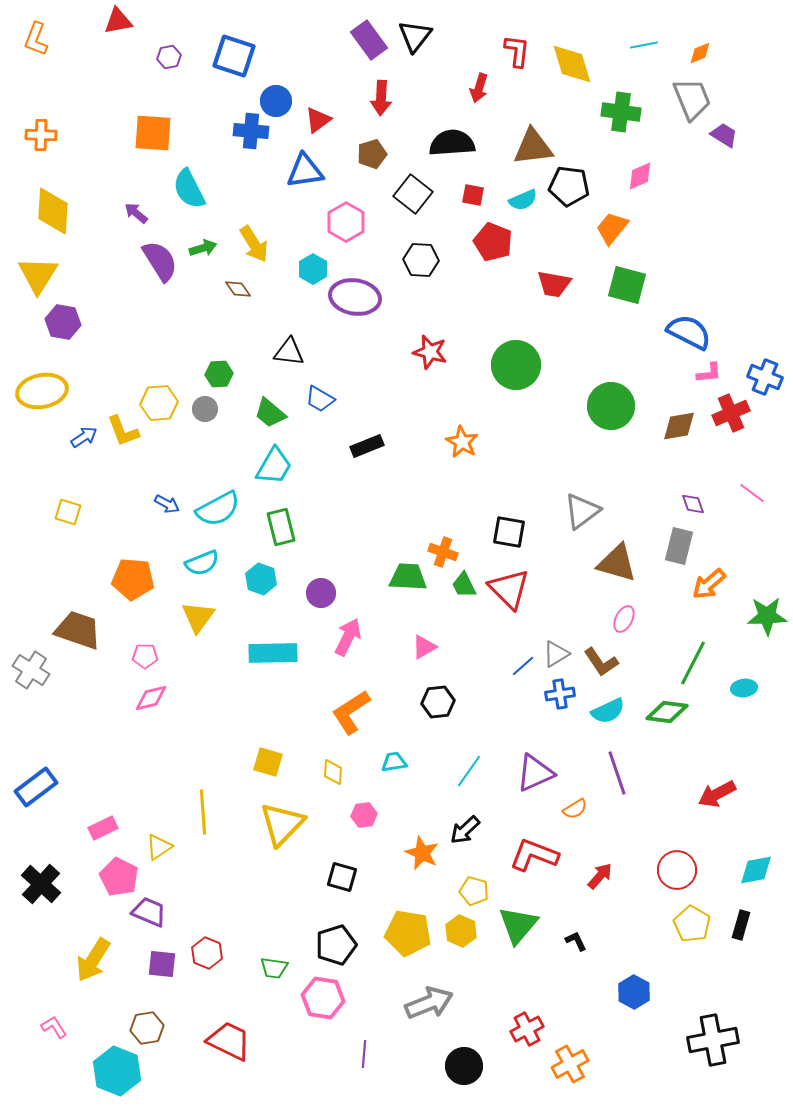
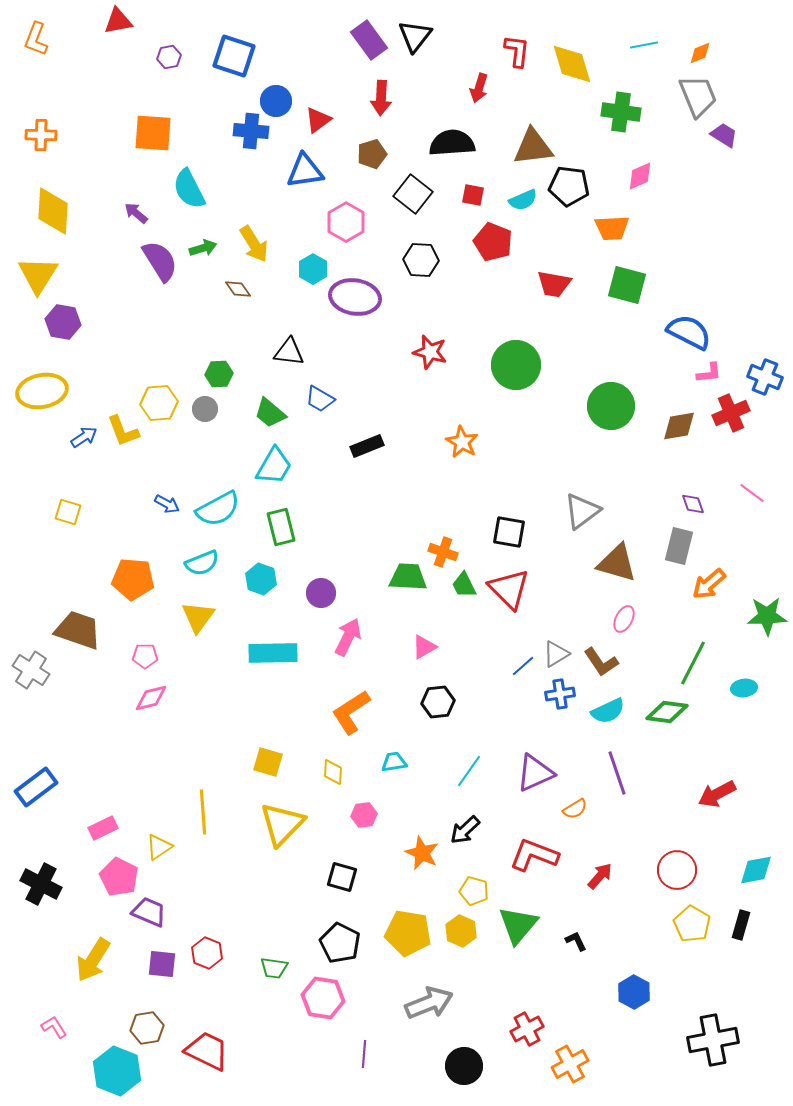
gray trapezoid at (692, 99): moved 6 px right, 3 px up
orange trapezoid at (612, 228): rotated 132 degrees counterclockwise
black cross at (41, 884): rotated 15 degrees counterclockwise
black pentagon at (336, 945): moved 4 px right, 2 px up; rotated 27 degrees counterclockwise
red trapezoid at (229, 1041): moved 22 px left, 10 px down
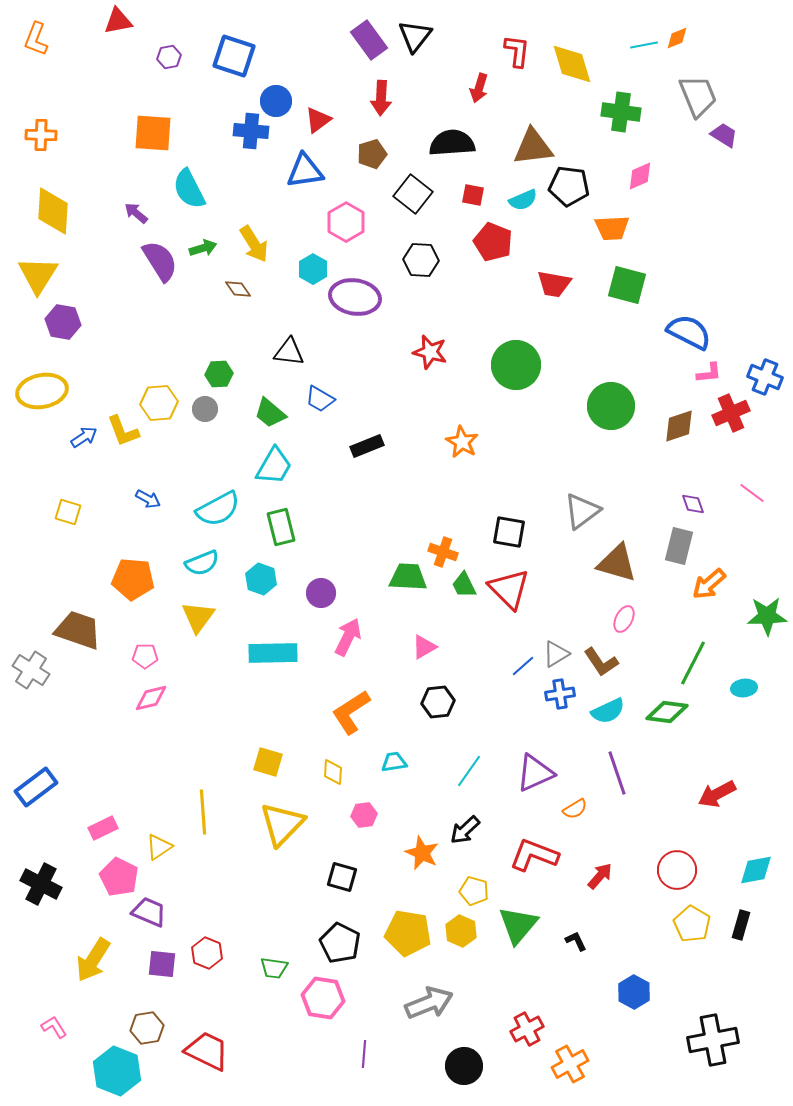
orange diamond at (700, 53): moved 23 px left, 15 px up
brown diamond at (679, 426): rotated 9 degrees counterclockwise
blue arrow at (167, 504): moved 19 px left, 5 px up
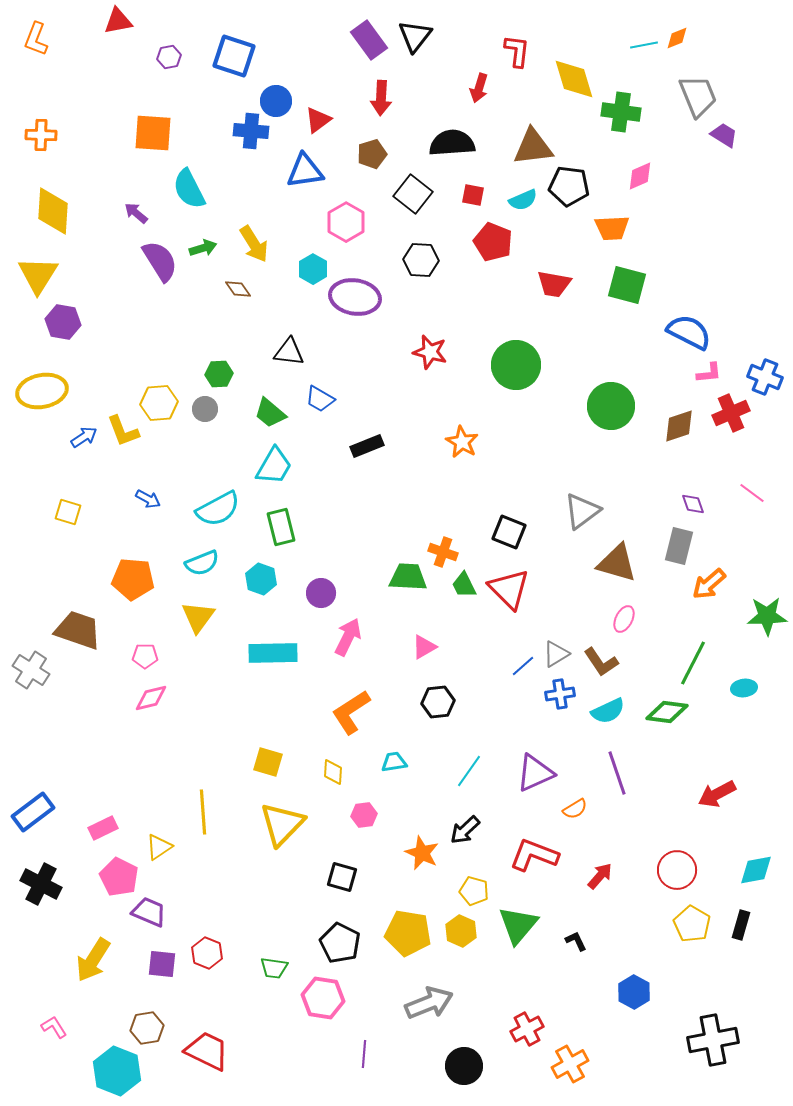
yellow diamond at (572, 64): moved 2 px right, 15 px down
black square at (509, 532): rotated 12 degrees clockwise
blue rectangle at (36, 787): moved 3 px left, 25 px down
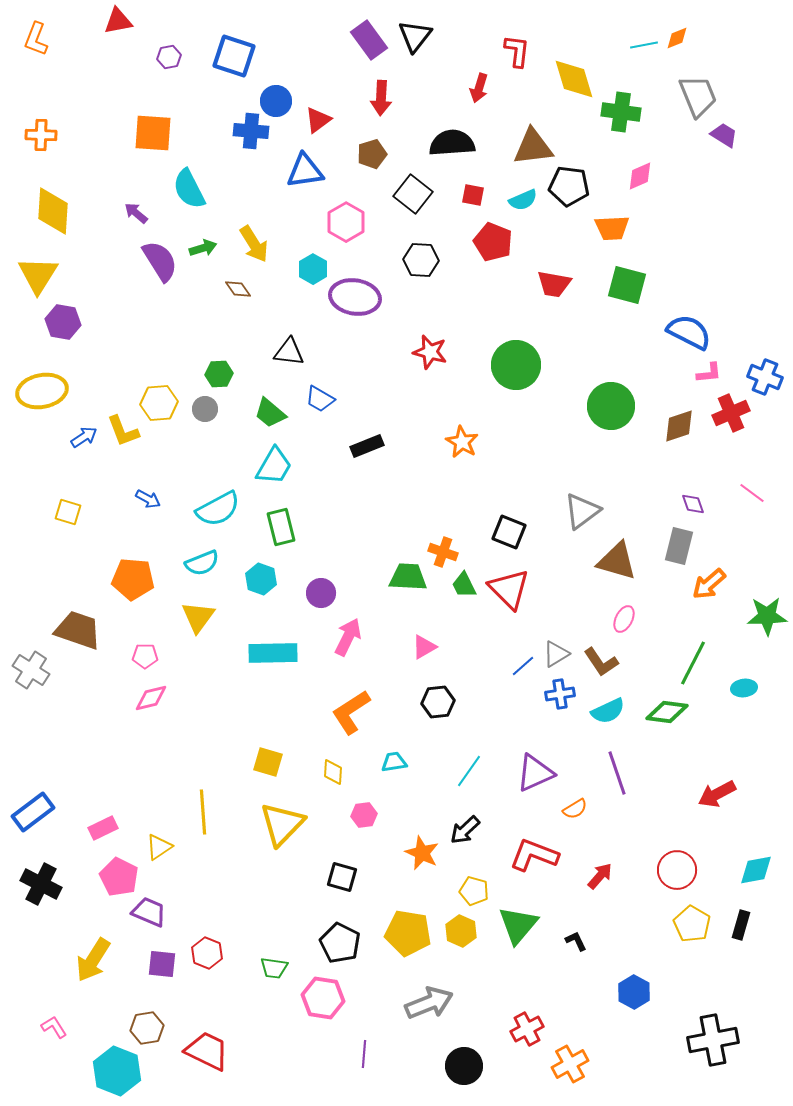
brown triangle at (617, 563): moved 2 px up
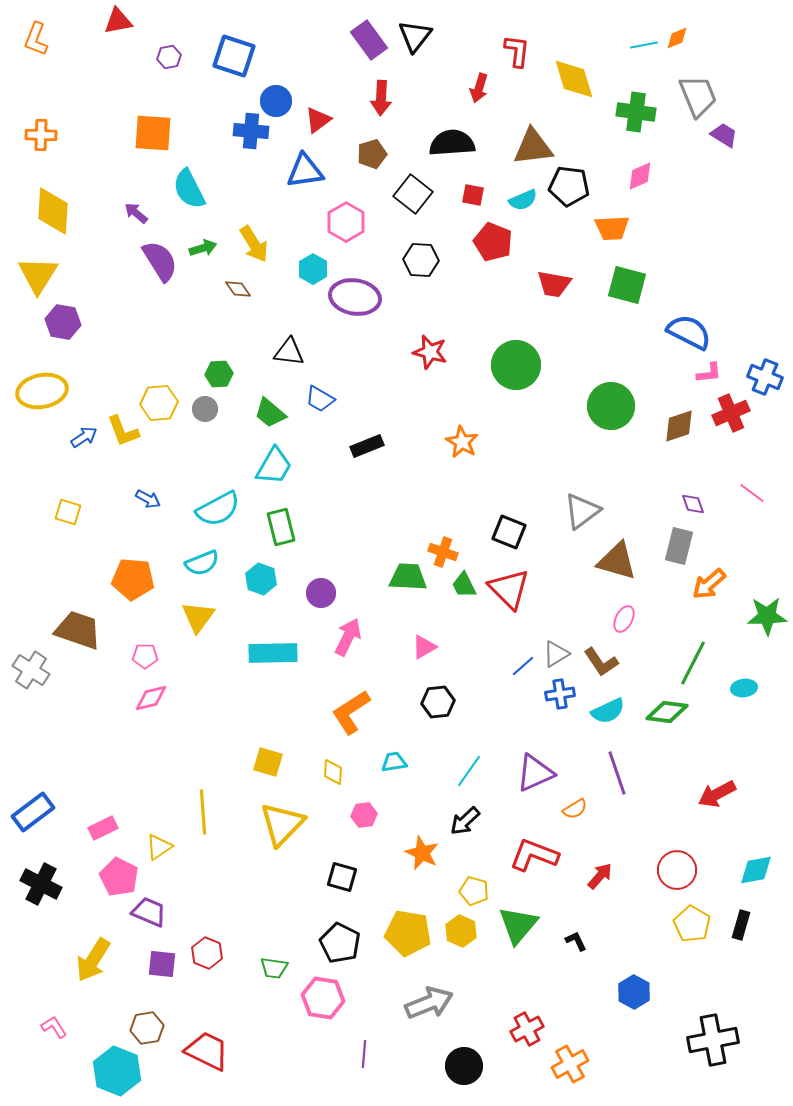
green cross at (621, 112): moved 15 px right
black arrow at (465, 830): moved 9 px up
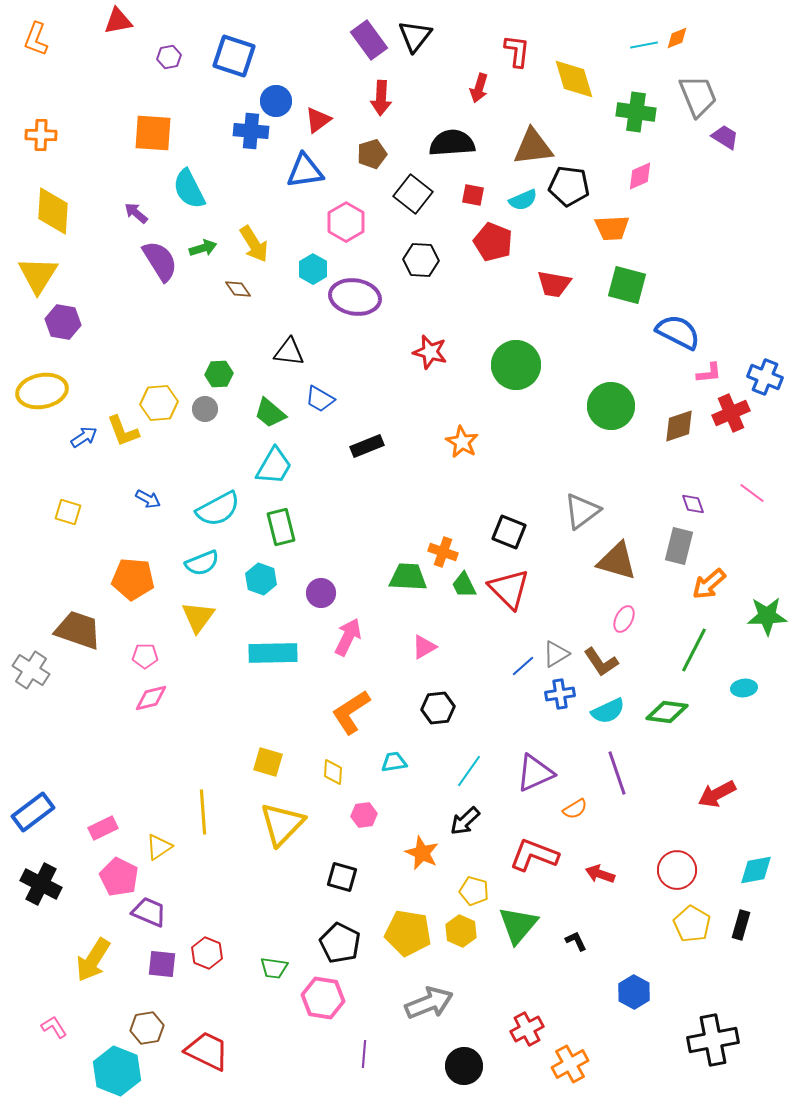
purple trapezoid at (724, 135): moved 1 px right, 2 px down
blue semicircle at (689, 332): moved 11 px left
green line at (693, 663): moved 1 px right, 13 px up
black hexagon at (438, 702): moved 6 px down
red arrow at (600, 876): moved 2 px up; rotated 112 degrees counterclockwise
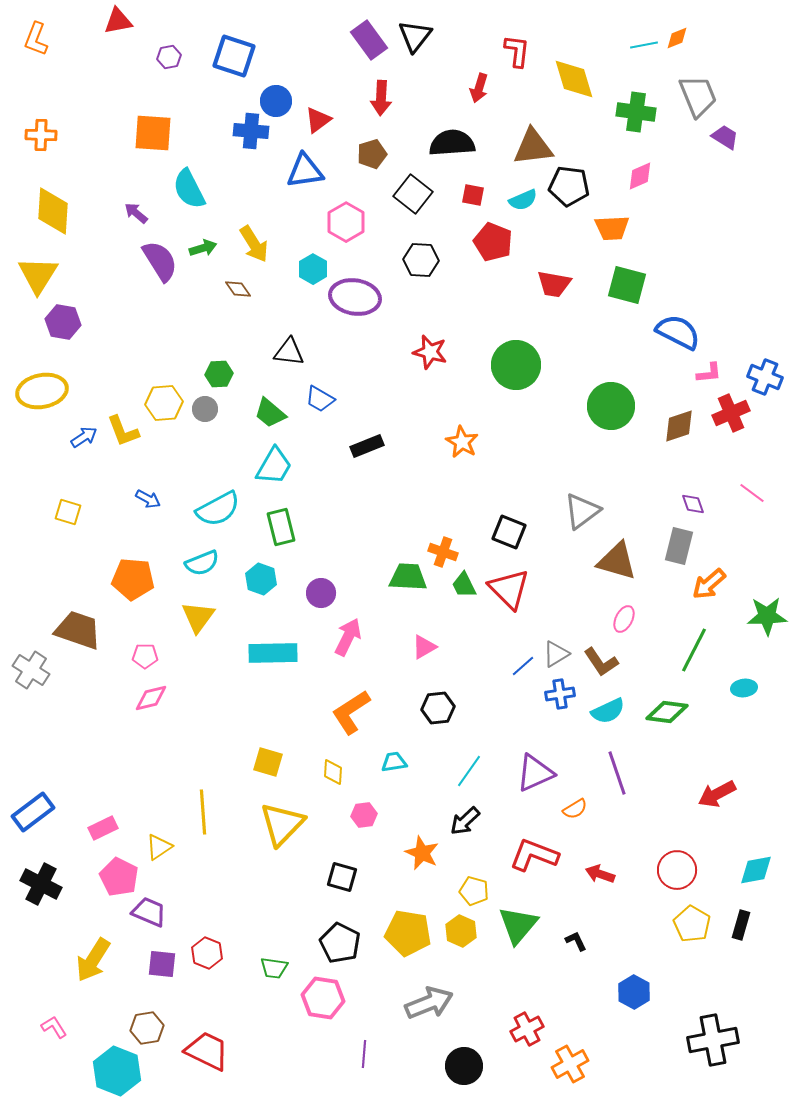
yellow hexagon at (159, 403): moved 5 px right
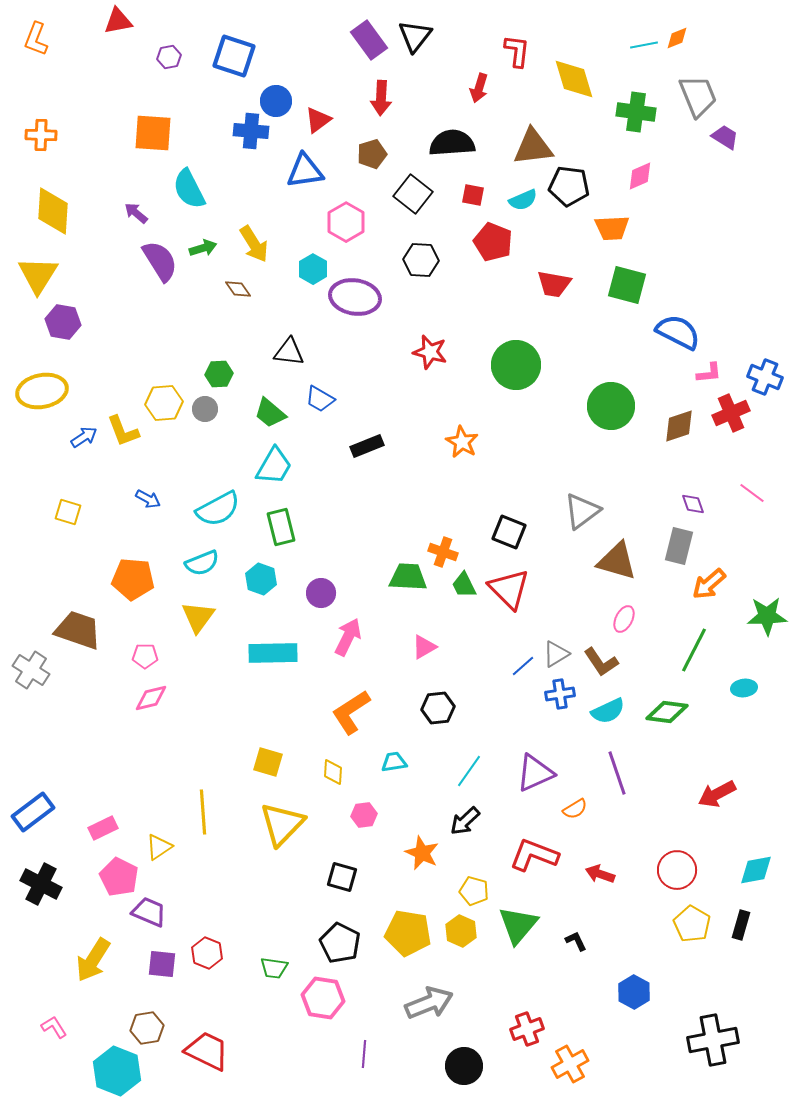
red cross at (527, 1029): rotated 8 degrees clockwise
